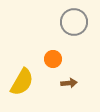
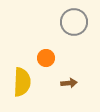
orange circle: moved 7 px left, 1 px up
yellow semicircle: rotated 28 degrees counterclockwise
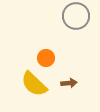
gray circle: moved 2 px right, 6 px up
yellow semicircle: moved 12 px right, 2 px down; rotated 132 degrees clockwise
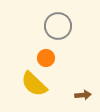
gray circle: moved 18 px left, 10 px down
brown arrow: moved 14 px right, 12 px down
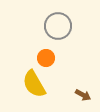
yellow semicircle: rotated 16 degrees clockwise
brown arrow: rotated 35 degrees clockwise
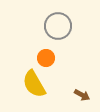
brown arrow: moved 1 px left
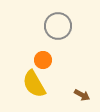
orange circle: moved 3 px left, 2 px down
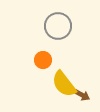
yellow semicircle: moved 30 px right; rotated 8 degrees counterclockwise
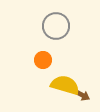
gray circle: moved 2 px left
yellow semicircle: moved 1 px right, 1 px down; rotated 144 degrees clockwise
